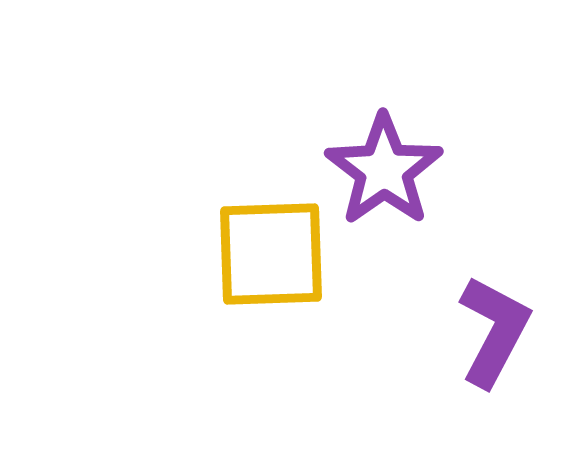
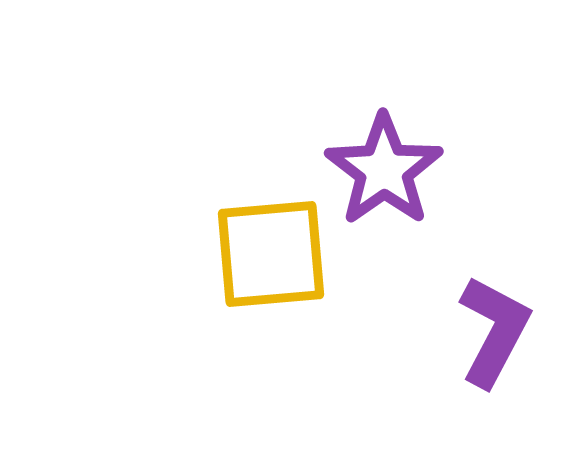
yellow square: rotated 3 degrees counterclockwise
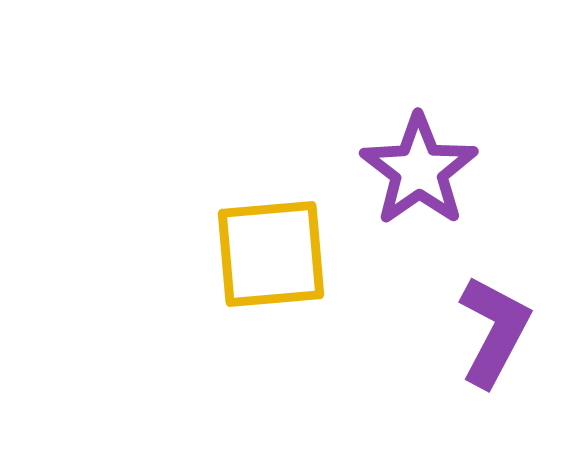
purple star: moved 35 px right
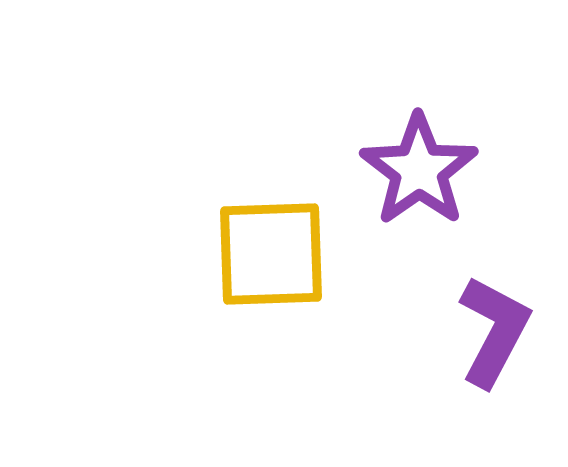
yellow square: rotated 3 degrees clockwise
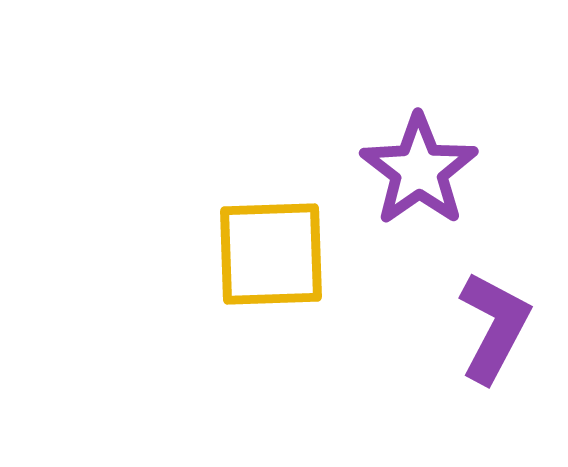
purple L-shape: moved 4 px up
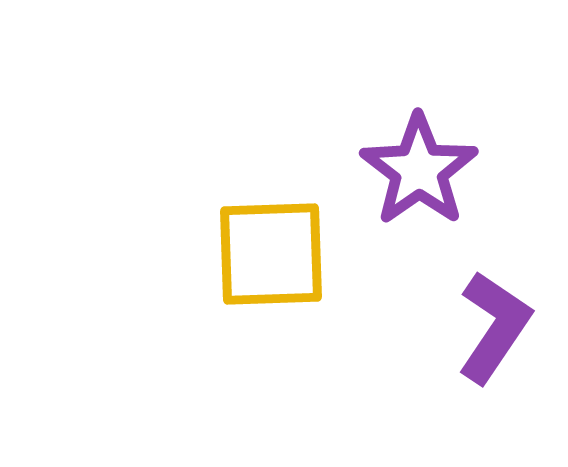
purple L-shape: rotated 6 degrees clockwise
